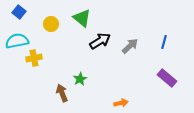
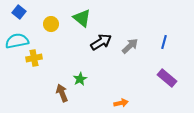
black arrow: moved 1 px right, 1 px down
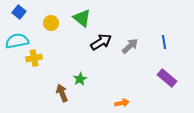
yellow circle: moved 1 px up
blue line: rotated 24 degrees counterclockwise
orange arrow: moved 1 px right
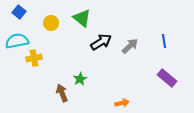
blue line: moved 1 px up
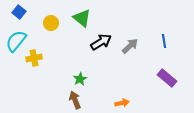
cyan semicircle: moved 1 px left; rotated 40 degrees counterclockwise
brown arrow: moved 13 px right, 7 px down
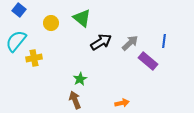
blue square: moved 2 px up
blue line: rotated 16 degrees clockwise
gray arrow: moved 3 px up
purple rectangle: moved 19 px left, 17 px up
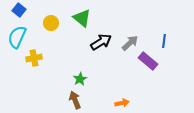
cyan semicircle: moved 1 px right, 4 px up; rotated 15 degrees counterclockwise
